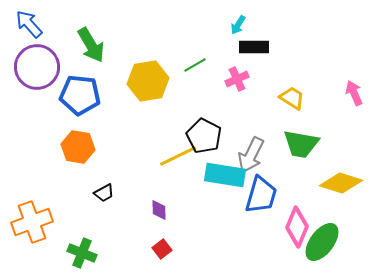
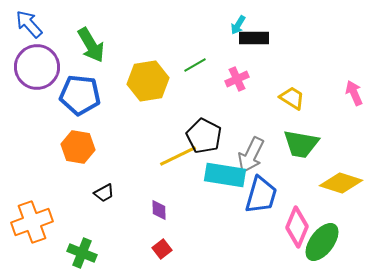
black rectangle: moved 9 px up
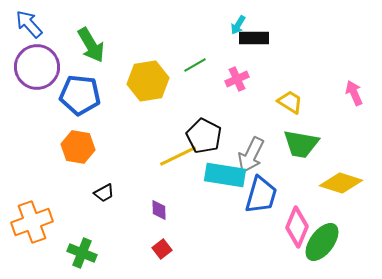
yellow trapezoid: moved 2 px left, 4 px down
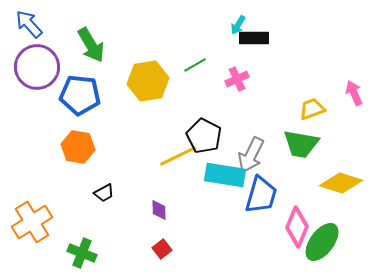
yellow trapezoid: moved 22 px right, 7 px down; rotated 52 degrees counterclockwise
orange cross: rotated 12 degrees counterclockwise
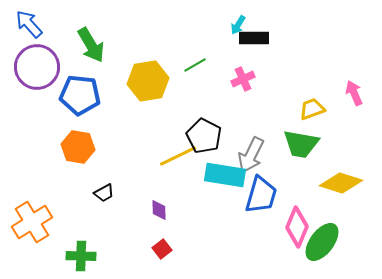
pink cross: moved 6 px right
green cross: moved 1 px left, 3 px down; rotated 20 degrees counterclockwise
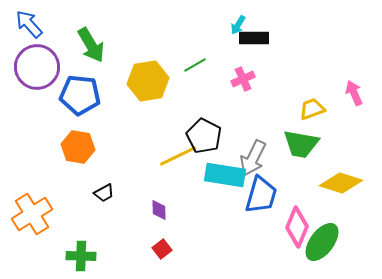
gray arrow: moved 2 px right, 3 px down
orange cross: moved 8 px up
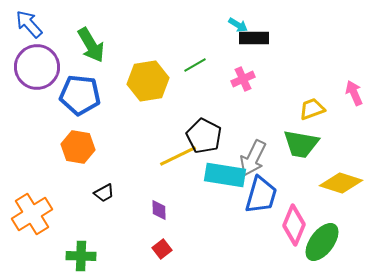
cyan arrow: rotated 90 degrees counterclockwise
pink diamond: moved 3 px left, 2 px up
